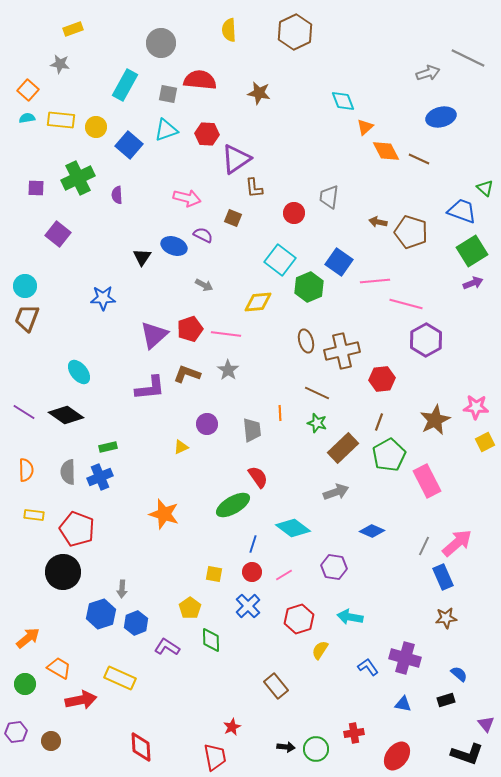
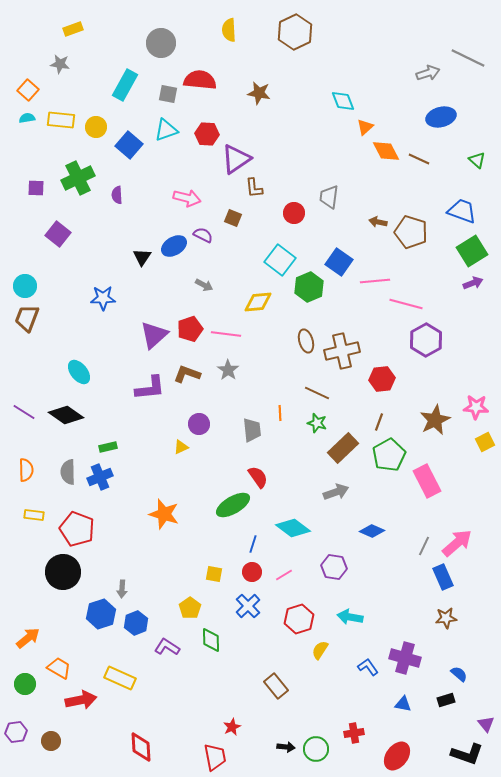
green triangle at (485, 188): moved 8 px left, 28 px up
blue ellipse at (174, 246): rotated 50 degrees counterclockwise
purple circle at (207, 424): moved 8 px left
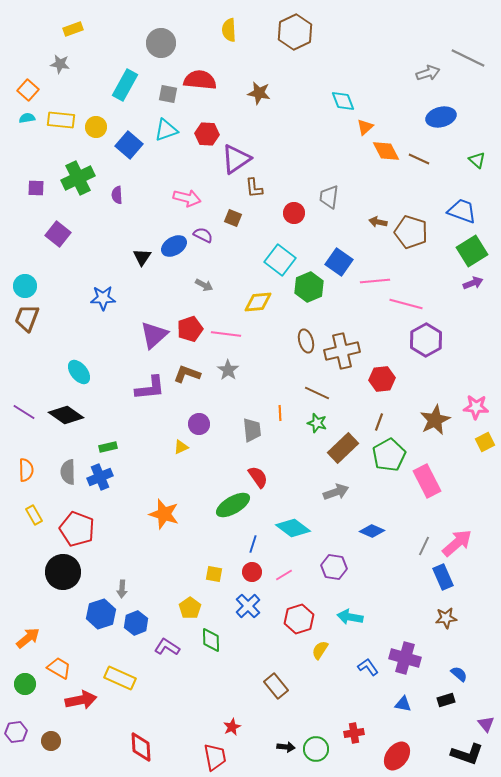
yellow rectangle at (34, 515): rotated 54 degrees clockwise
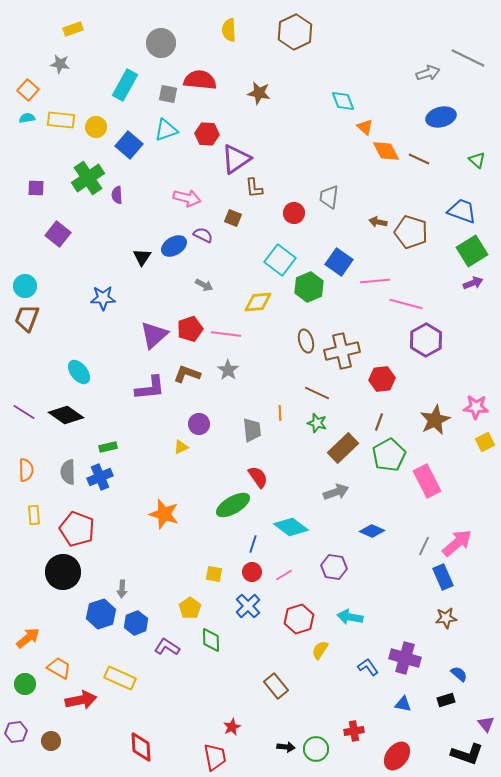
orange triangle at (365, 127): rotated 36 degrees counterclockwise
green cross at (78, 178): moved 10 px right; rotated 8 degrees counterclockwise
yellow rectangle at (34, 515): rotated 24 degrees clockwise
cyan diamond at (293, 528): moved 2 px left, 1 px up
red cross at (354, 733): moved 2 px up
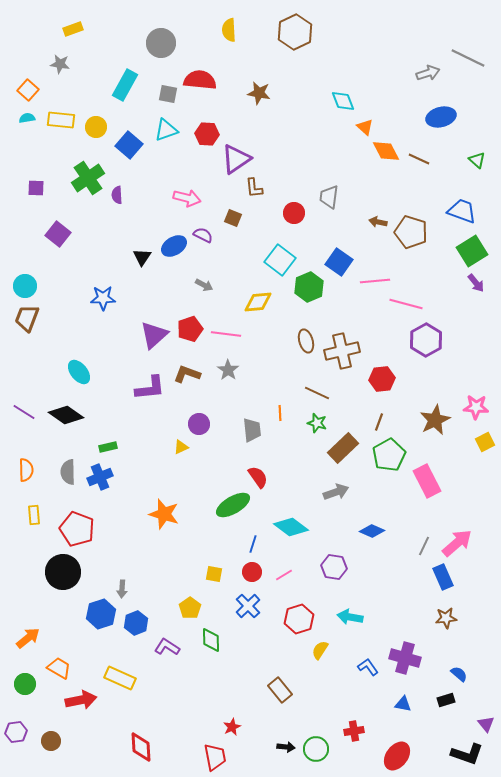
purple arrow at (473, 283): moved 3 px right; rotated 72 degrees clockwise
brown rectangle at (276, 686): moved 4 px right, 4 px down
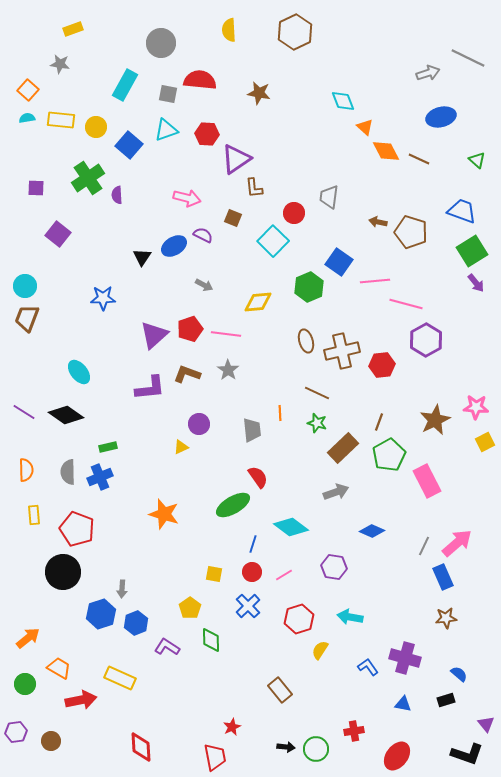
cyan square at (280, 260): moved 7 px left, 19 px up; rotated 8 degrees clockwise
red hexagon at (382, 379): moved 14 px up
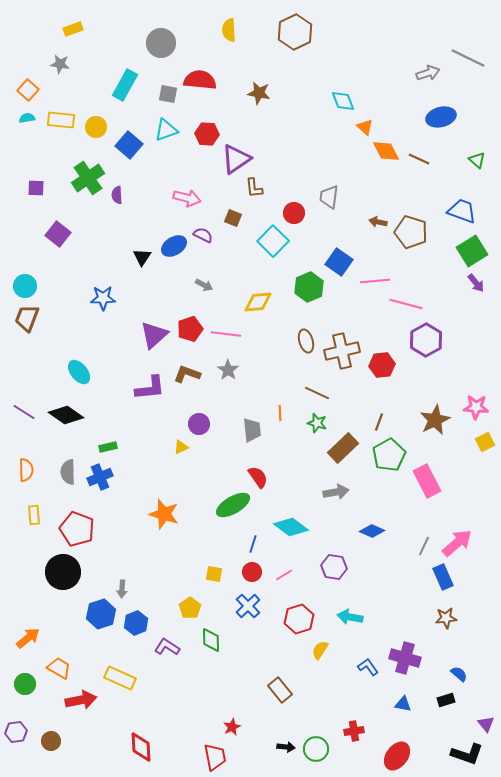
gray arrow at (336, 492): rotated 10 degrees clockwise
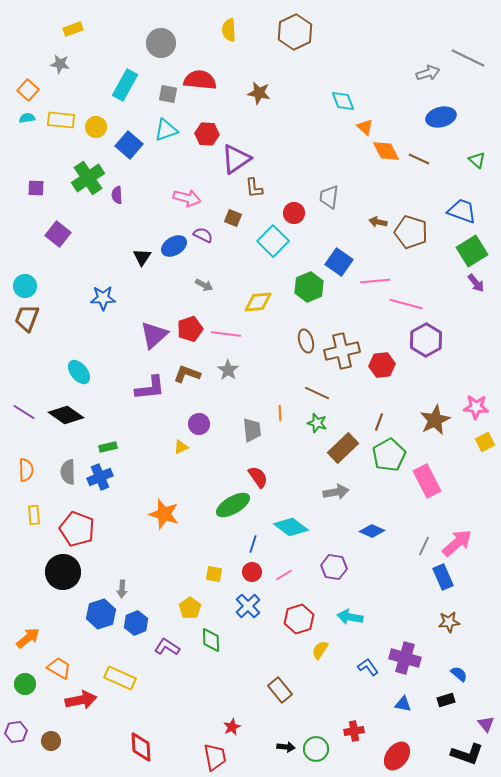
brown star at (446, 618): moved 3 px right, 4 px down
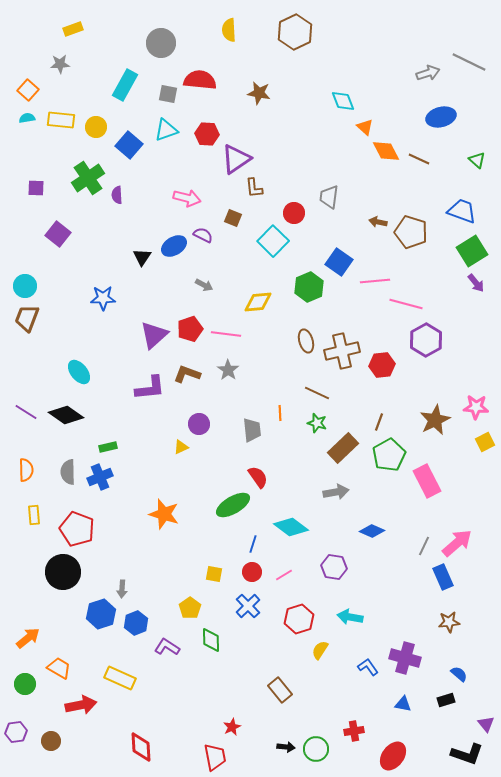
gray line at (468, 58): moved 1 px right, 4 px down
gray star at (60, 64): rotated 12 degrees counterclockwise
purple line at (24, 412): moved 2 px right
red arrow at (81, 700): moved 5 px down
red ellipse at (397, 756): moved 4 px left
